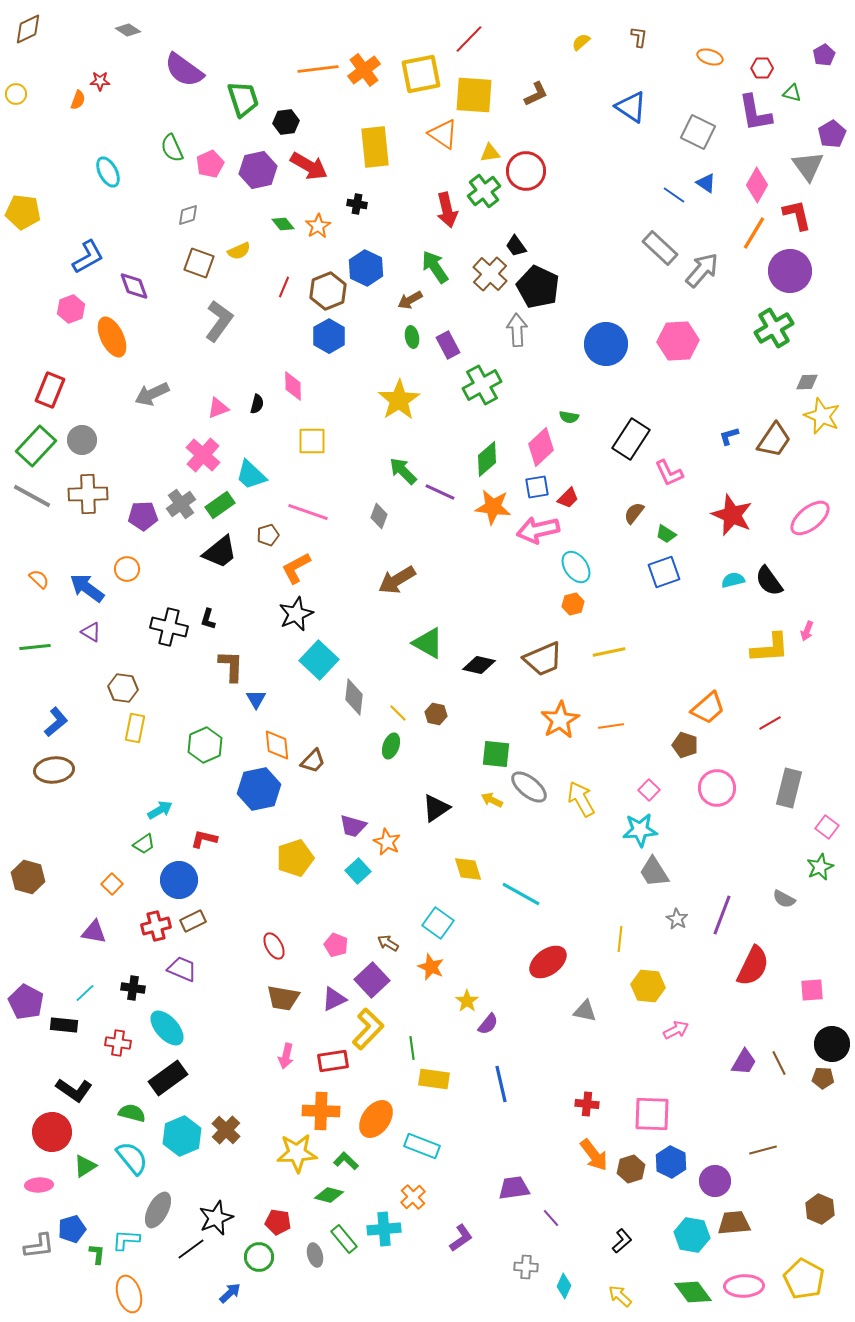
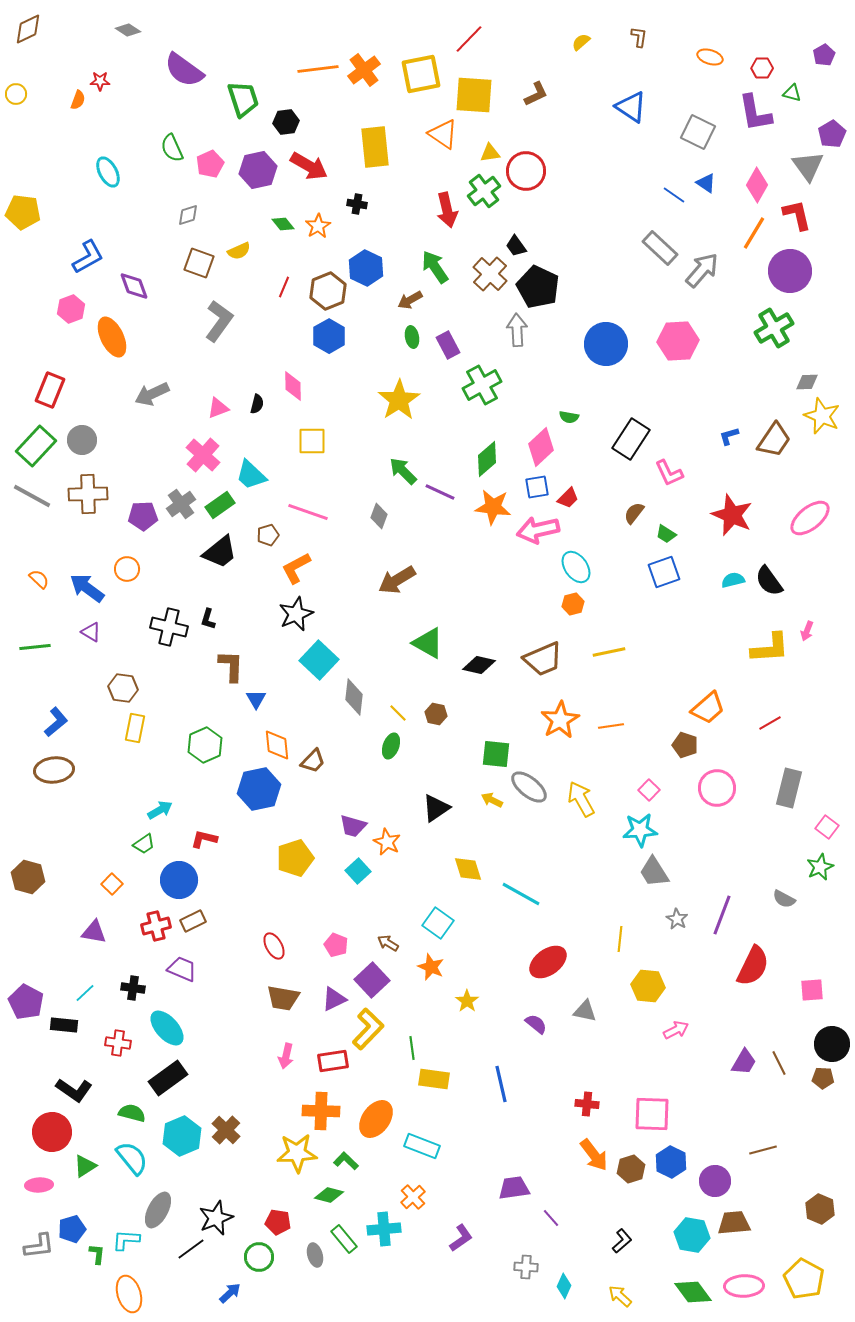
purple semicircle at (488, 1024): moved 48 px right; rotated 90 degrees counterclockwise
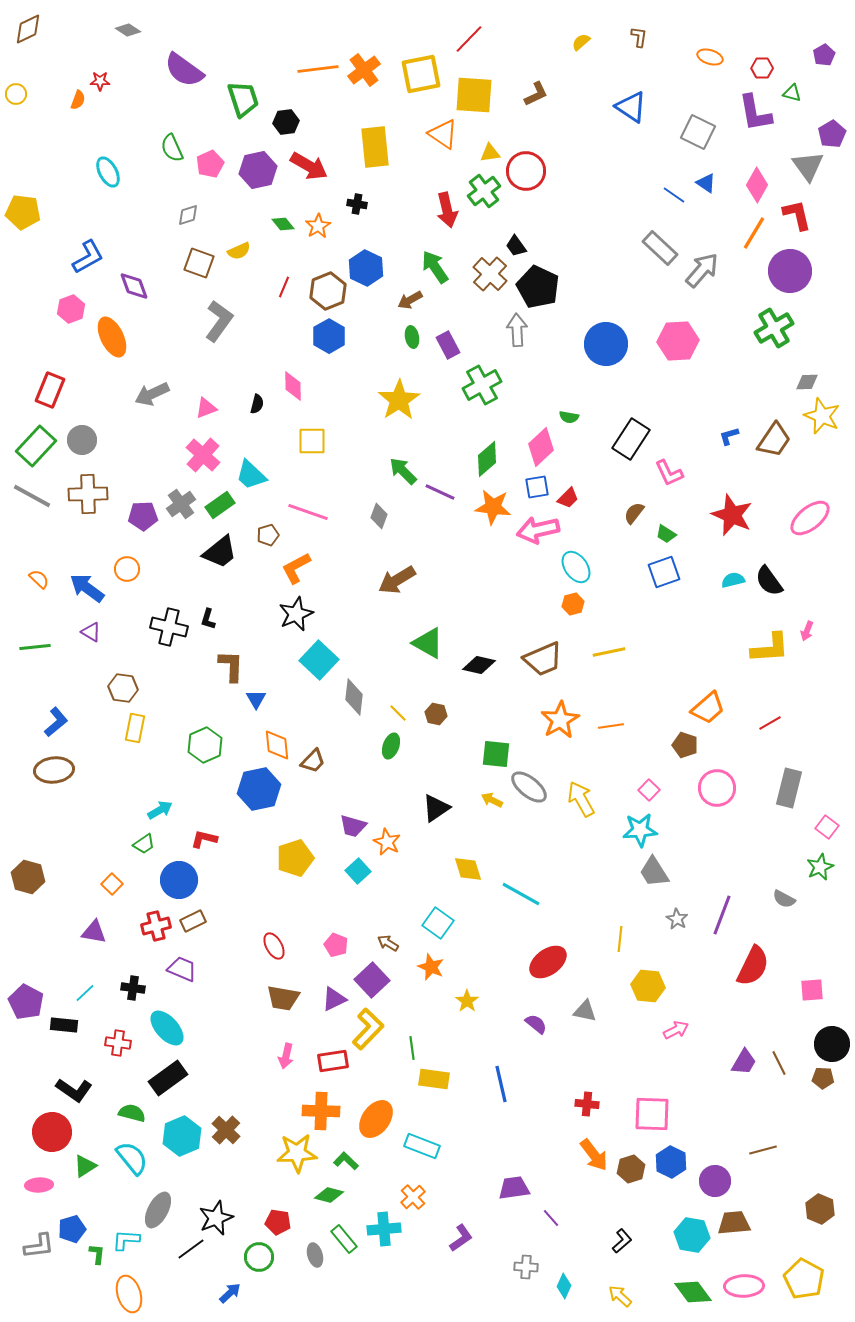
pink triangle at (218, 408): moved 12 px left
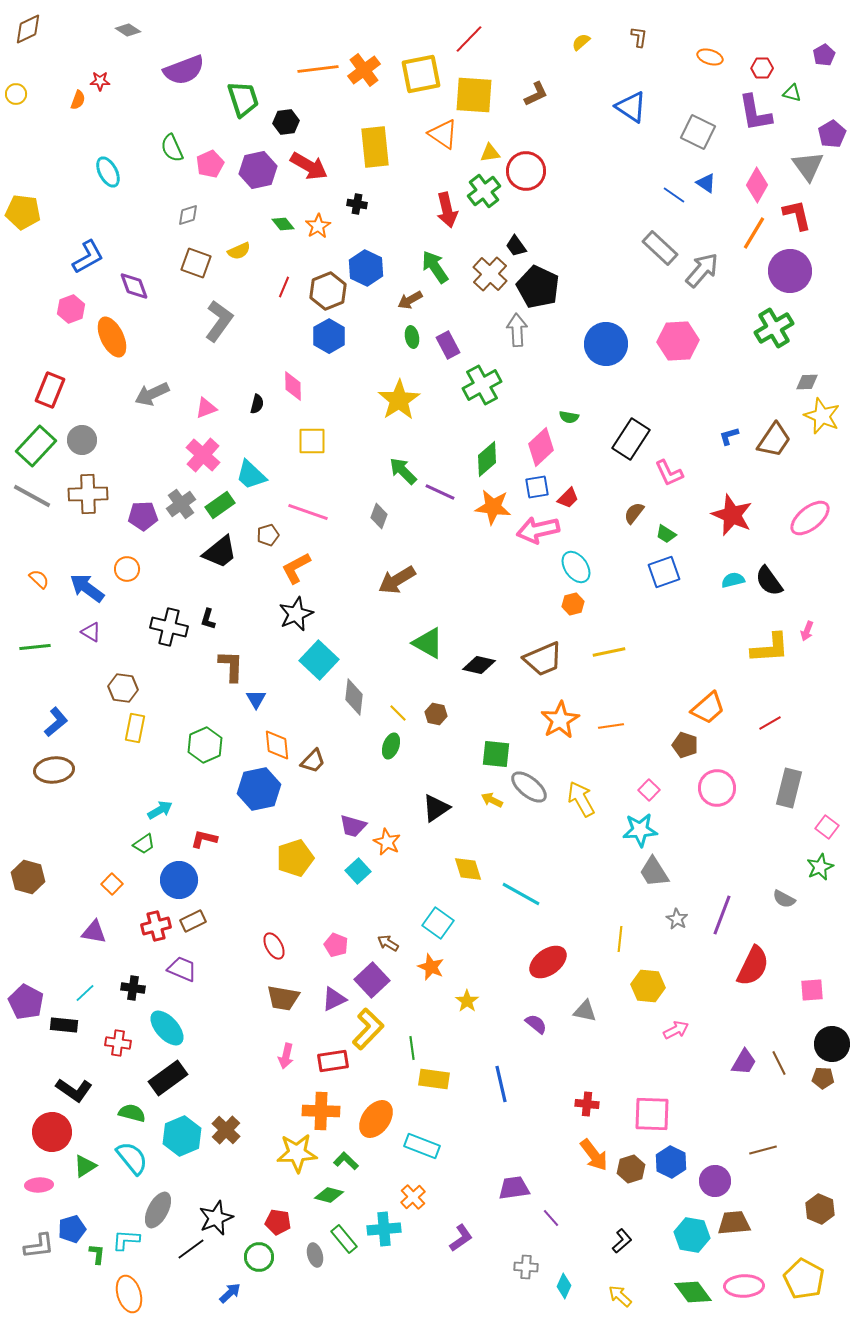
purple semicircle at (184, 70): rotated 57 degrees counterclockwise
brown square at (199, 263): moved 3 px left
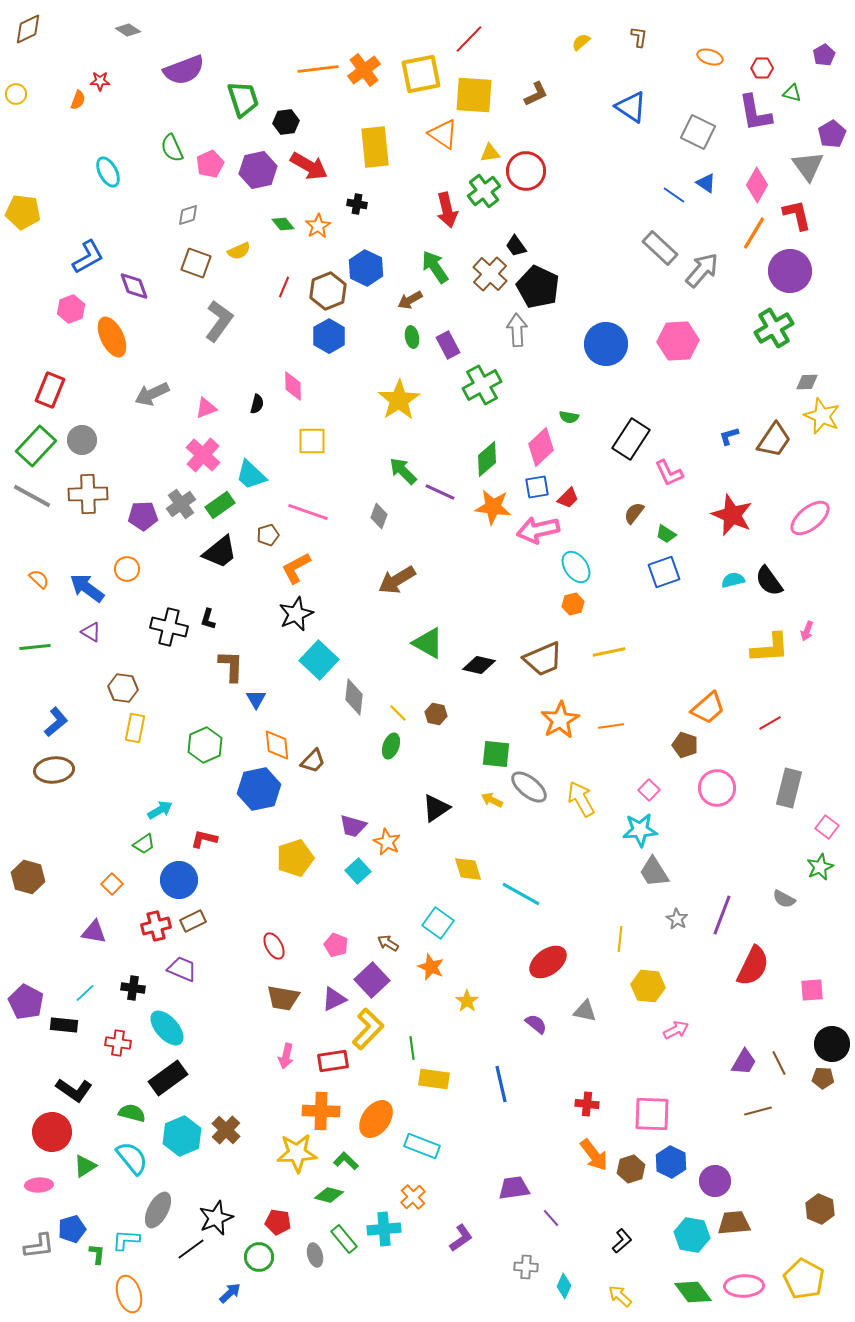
brown line at (763, 1150): moved 5 px left, 39 px up
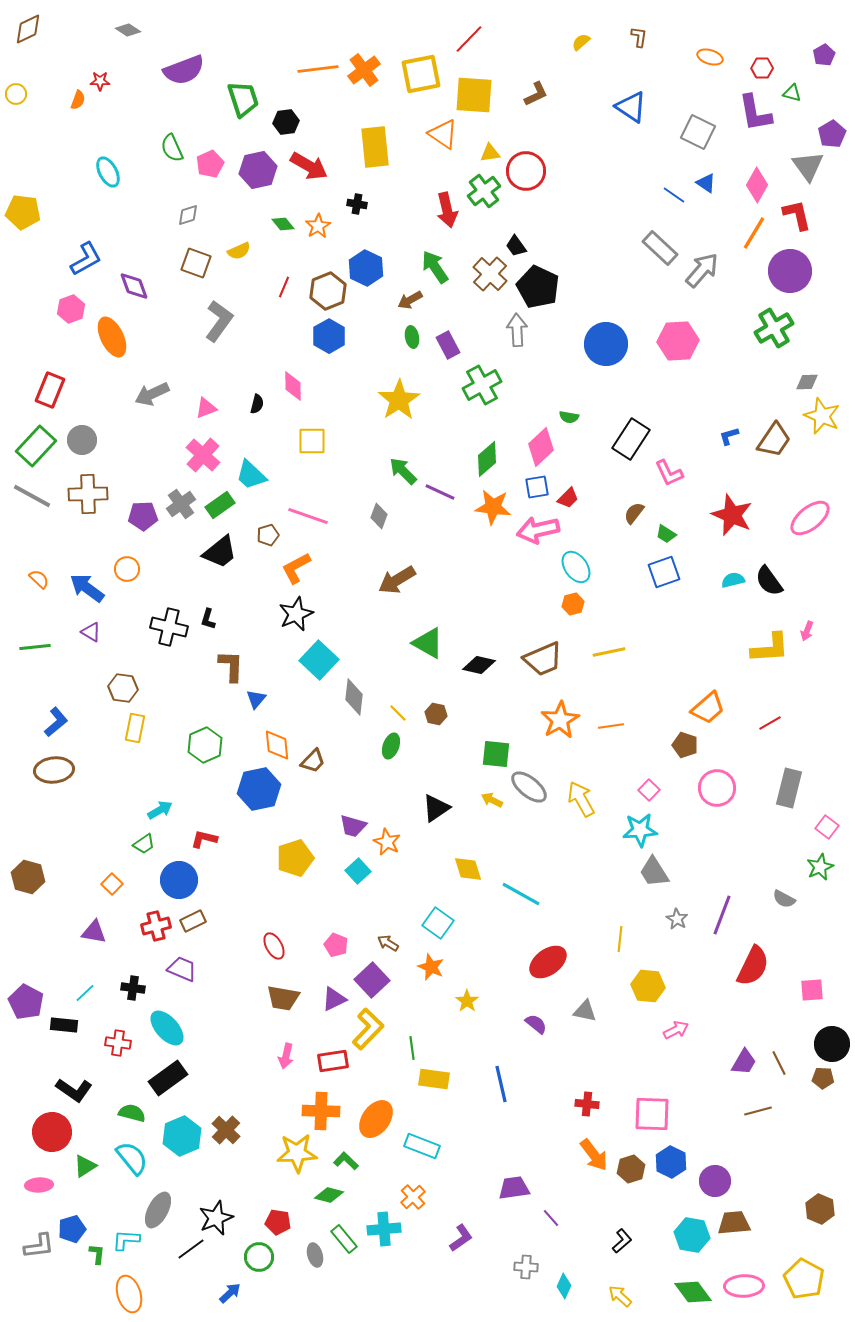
blue L-shape at (88, 257): moved 2 px left, 2 px down
pink line at (308, 512): moved 4 px down
blue triangle at (256, 699): rotated 10 degrees clockwise
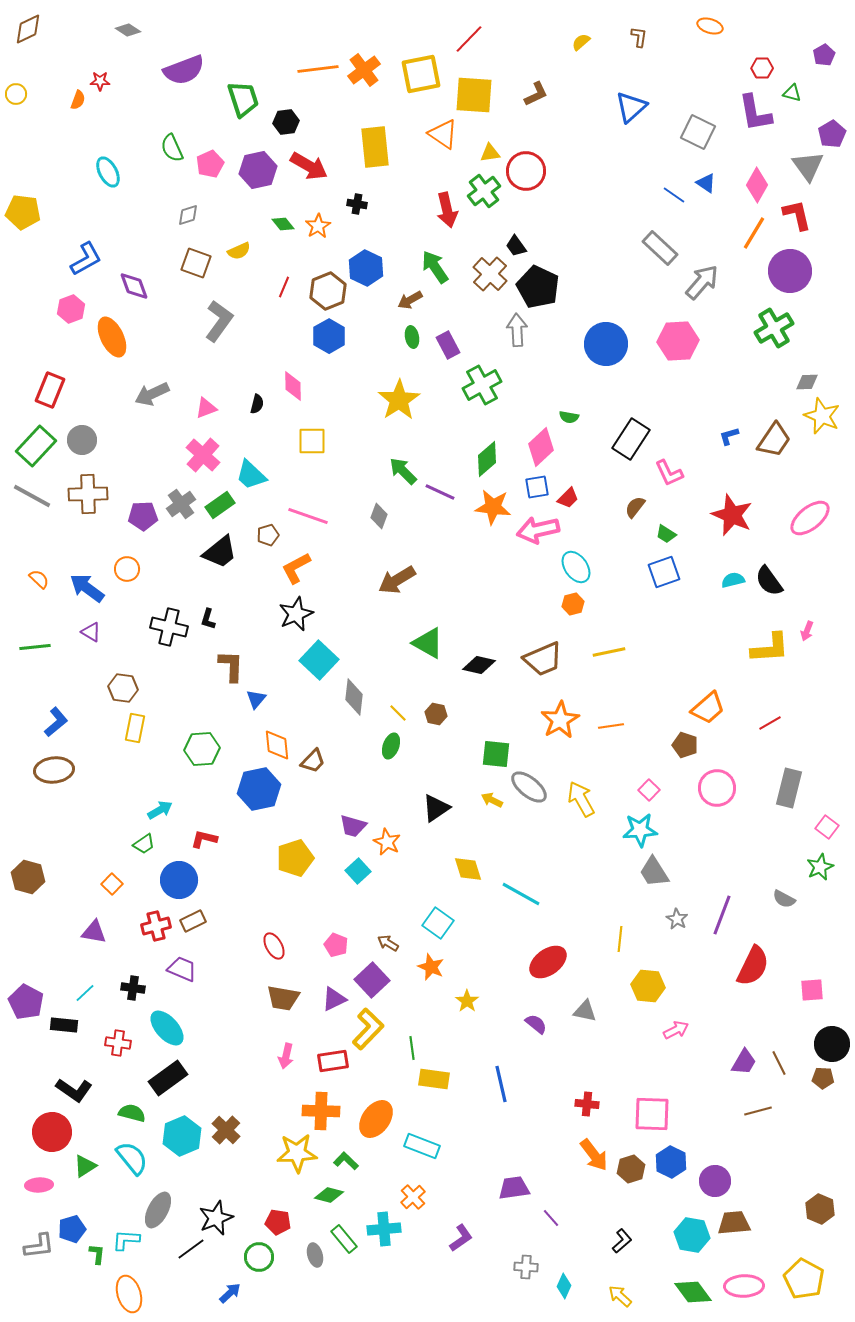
orange ellipse at (710, 57): moved 31 px up
blue triangle at (631, 107): rotated 44 degrees clockwise
gray arrow at (702, 270): moved 12 px down
brown semicircle at (634, 513): moved 1 px right, 6 px up
green hexagon at (205, 745): moved 3 px left, 4 px down; rotated 20 degrees clockwise
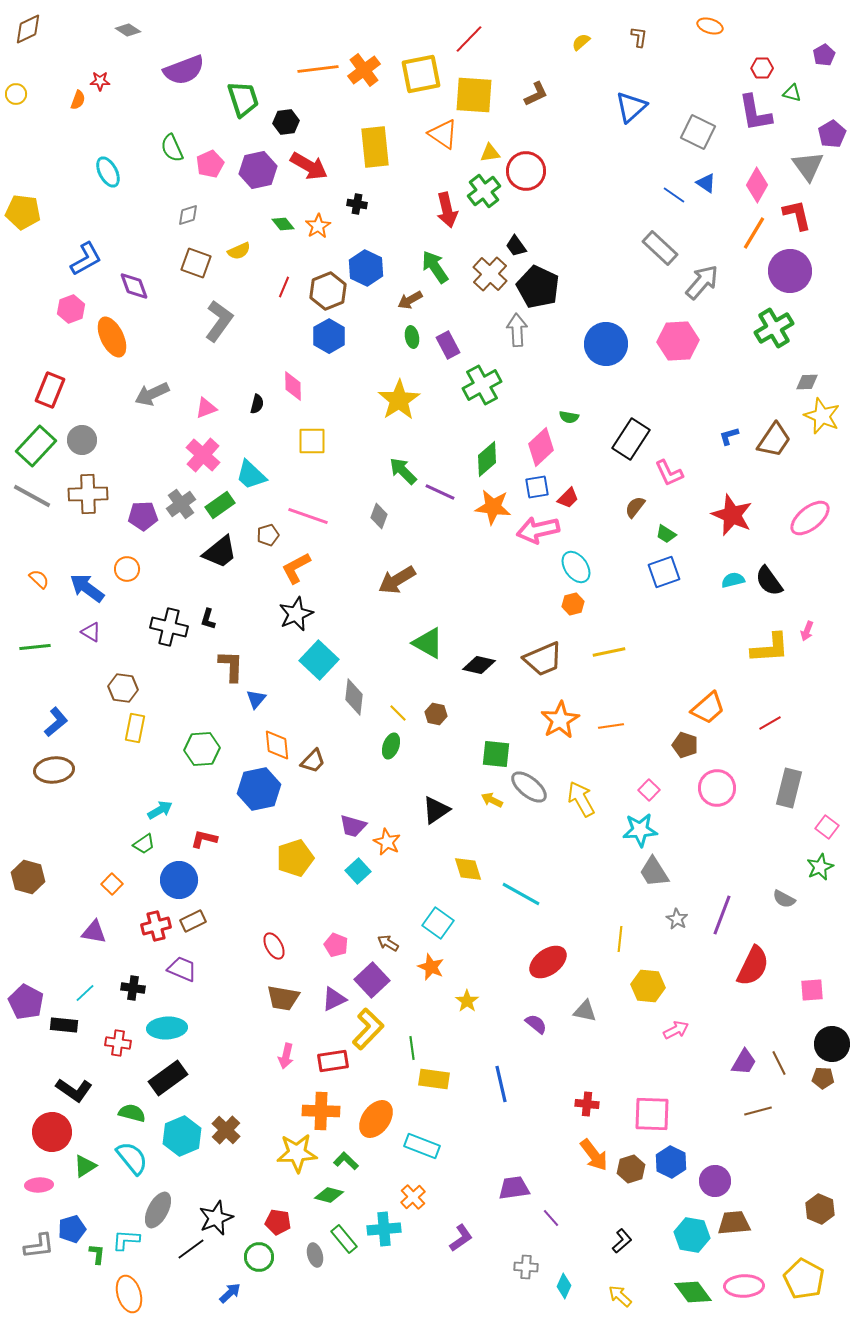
black triangle at (436, 808): moved 2 px down
cyan ellipse at (167, 1028): rotated 51 degrees counterclockwise
